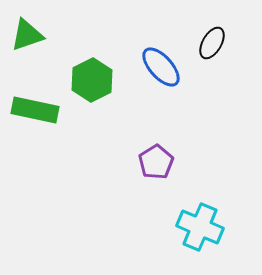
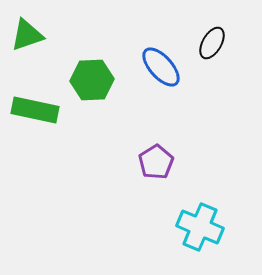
green hexagon: rotated 24 degrees clockwise
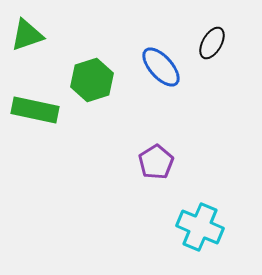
green hexagon: rotated 15 degrees counterclockwise
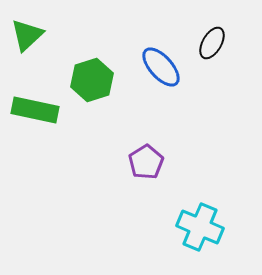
green triangle: rotated 24 degrees counterclockwise
purple pentagon: moved 10 px left
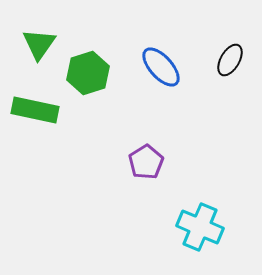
green triangle: moved 12 px right, 9 px down; rotated 12 degrees counterclockwise
black ellipse: moved 18 px right, 17 px down
green hexagon: moved 4 px left, 7 px up
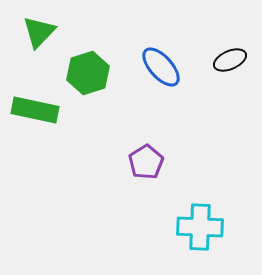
green triangle: moved 12 px up; rotated 9 degrees clockwise
black ellipse: rotated 36 degrees clockwise
cyan cross: rotated 21 degrees counterclockwise
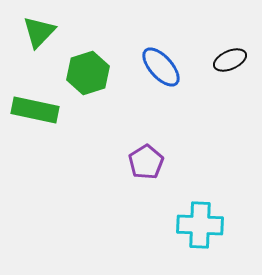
cyan cross: moved 2 px up
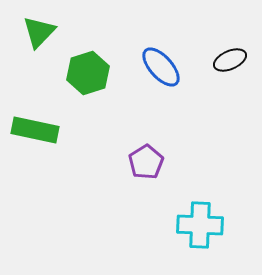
green rectangle: moved 20 px down
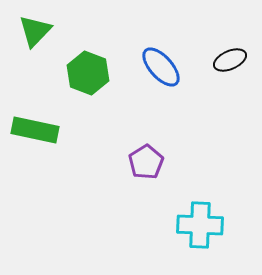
green triangle: moved 4 px left, 1 px up
green hexagon: rotated 21 degrees counterclockwise
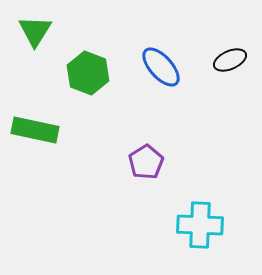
green triangle: rotated 12 degrees counterclockwise
